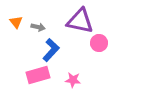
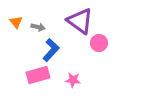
purple triangle: rotated 24 degrees clockwise
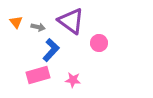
purple triangle: moved 9 px left
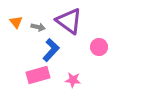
purple triangle: moved 2 px left
pink circle: moved 4 px down
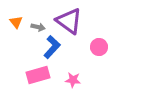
blue L-shape: moved 1 px right, 3 px up
